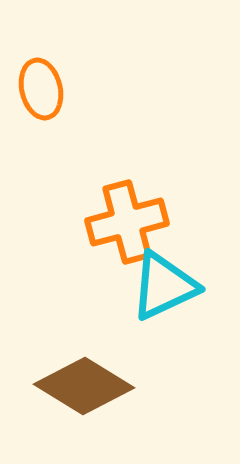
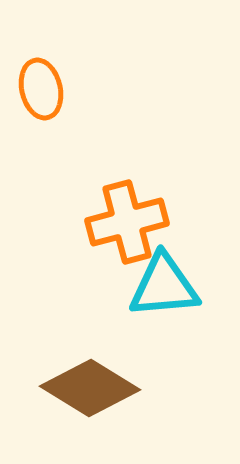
cyan triangle: rotated 20 degrees clockwise
brown diamond: moved 6 px right, 2 px down
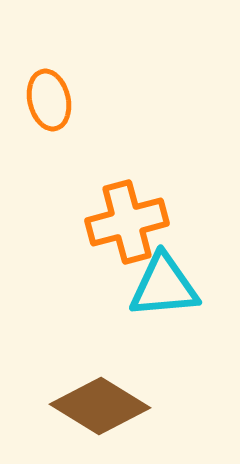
orange ellipse: moved 8 px right, 11 px down
brown diamond: moved 10 px right, 18 px down
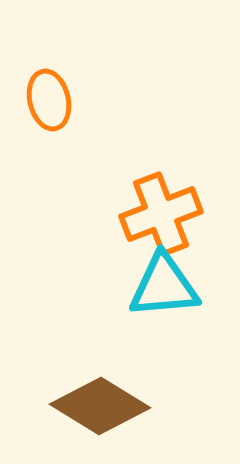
orange cross: moved 34 px right, 8 px up; rotated 6 degrees counterclockwise
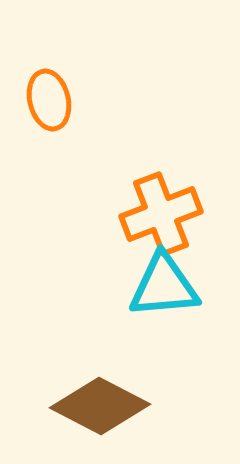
brown diamond: rotated 4 degrees counterclockwise
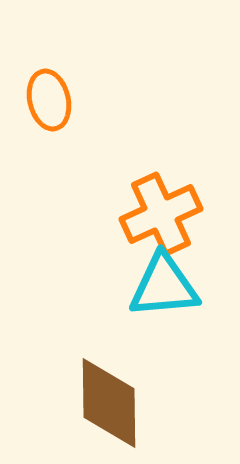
orange cross: rotated 4 degrees counterclockwise
brown diamond: moved 9 px right, 3 px up; rotated 62 degrees clockwise
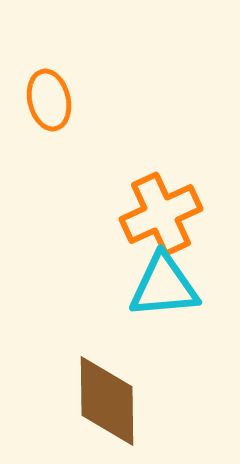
brown diamond: moved 2 px left, 2 px up
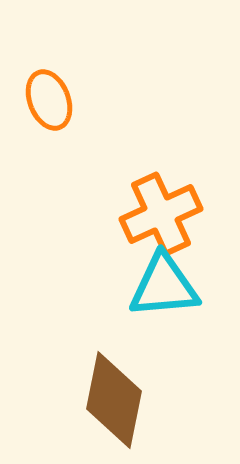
orange ellipse: rotated 8 degrees counterclockwise
brown diamond: moved 7 px right, 1 px up; rotated 12 degrees clockwise
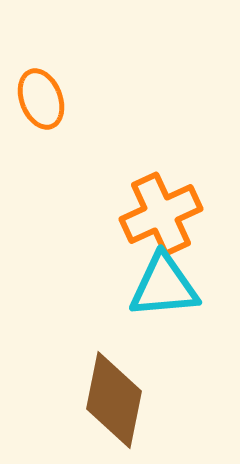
orange ellipse: moved 8 px left, 1 px up
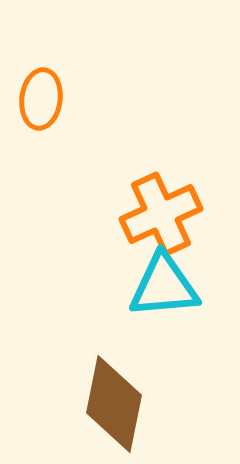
orange ellipse: rotated 28 degrees clockwise
brown diamond: moved 4 px down
